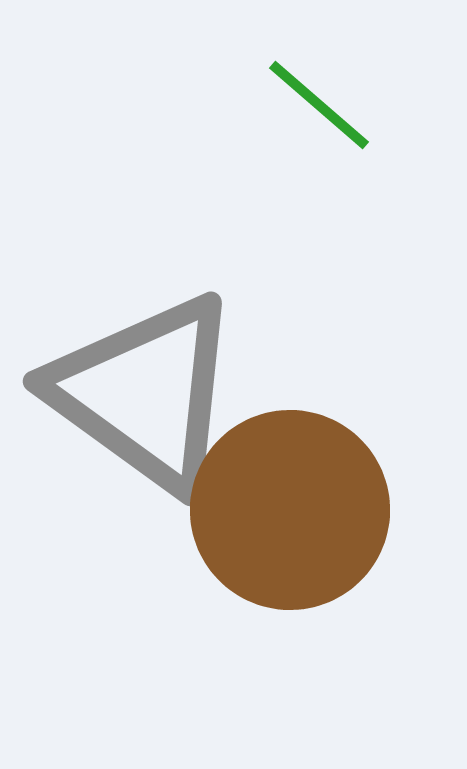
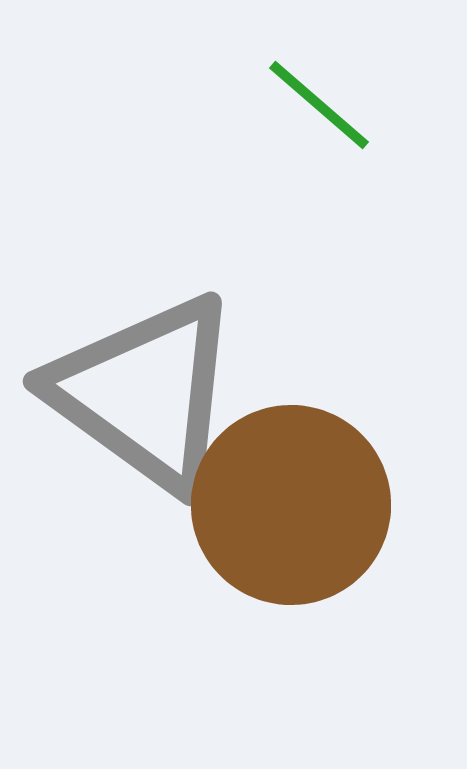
brown circle: moved 1 px right, 5 px up
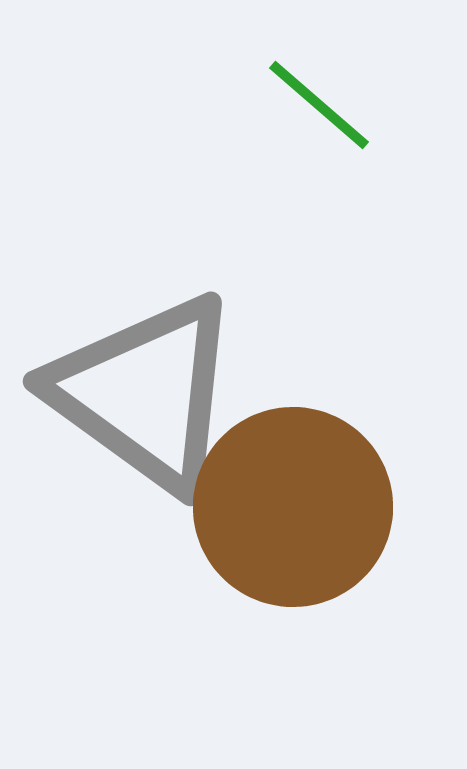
brown circle: moved 2 px right, 2 px down
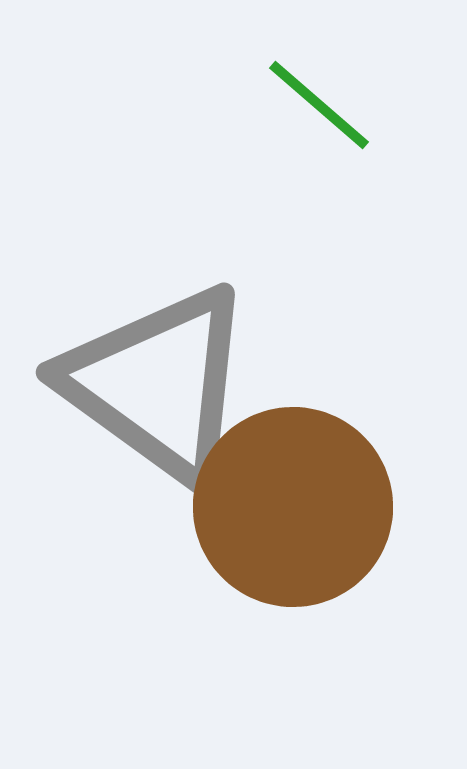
gray triangle: moved 13 px right, 9 px up
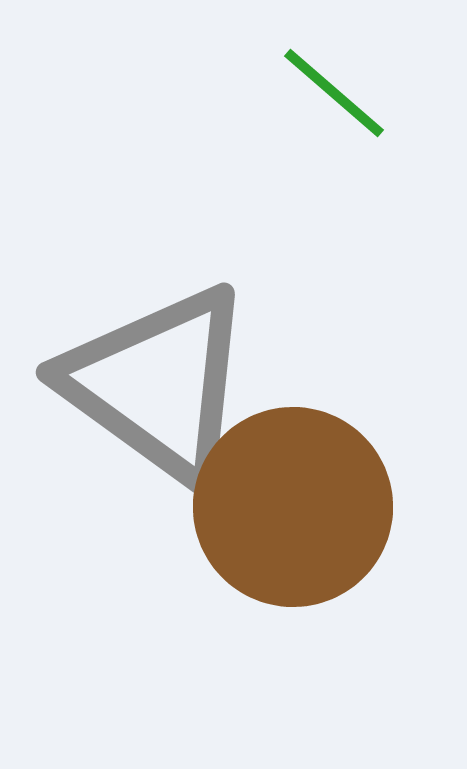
green line: moved 15 px right, 12 px up
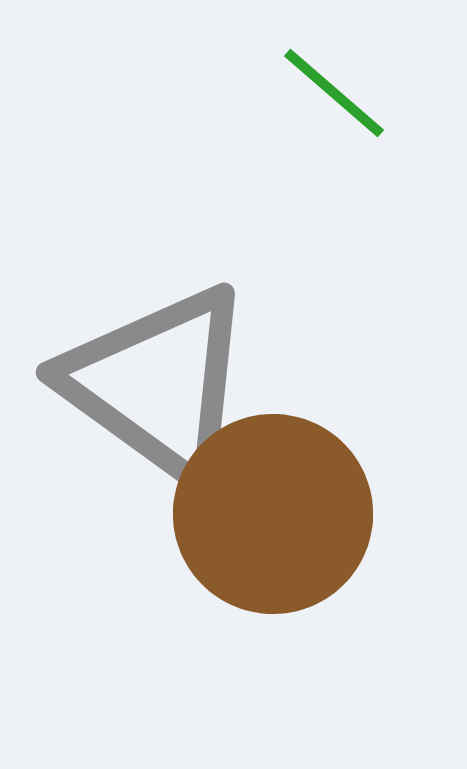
brown circle: moved 20 px left, 7 px down
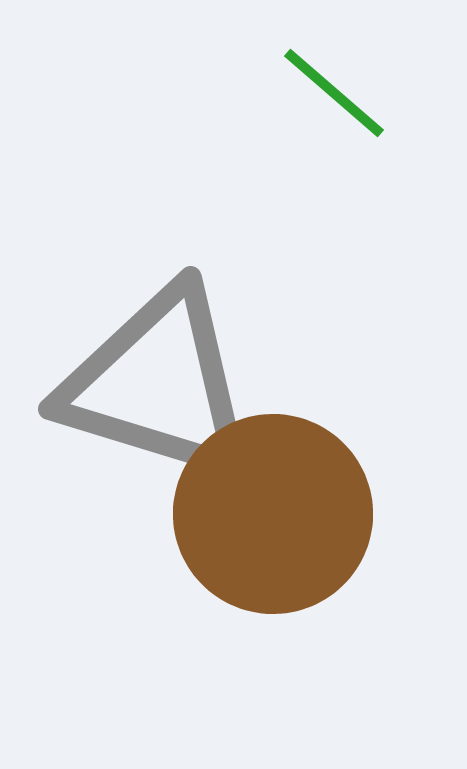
gray triangle: rotated 19 degrees counterclockwise
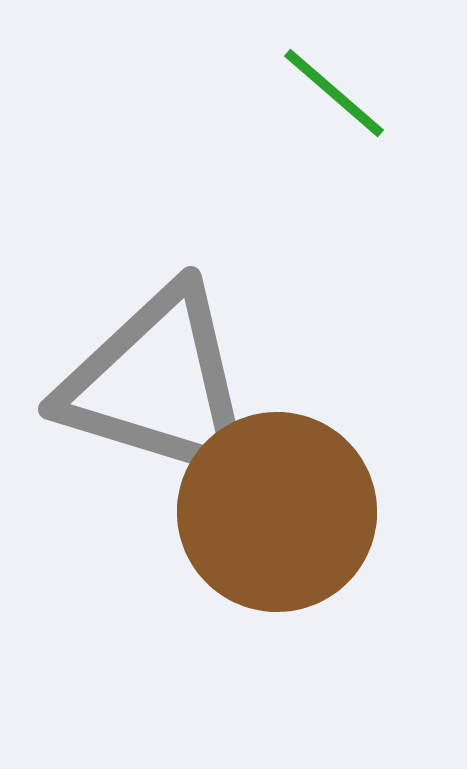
brown circle: moved 4 px right, 2 px up
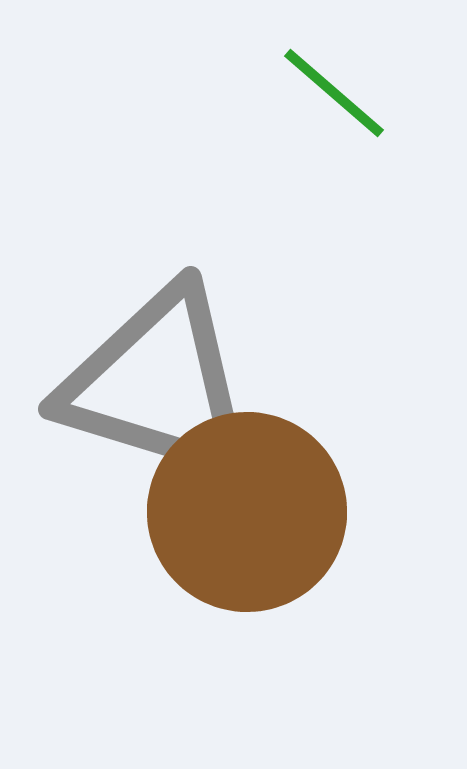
brown circle: moved 30 px left
